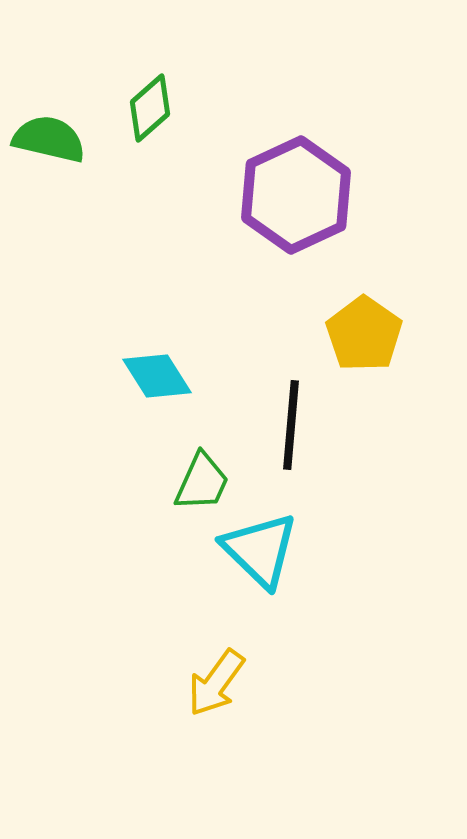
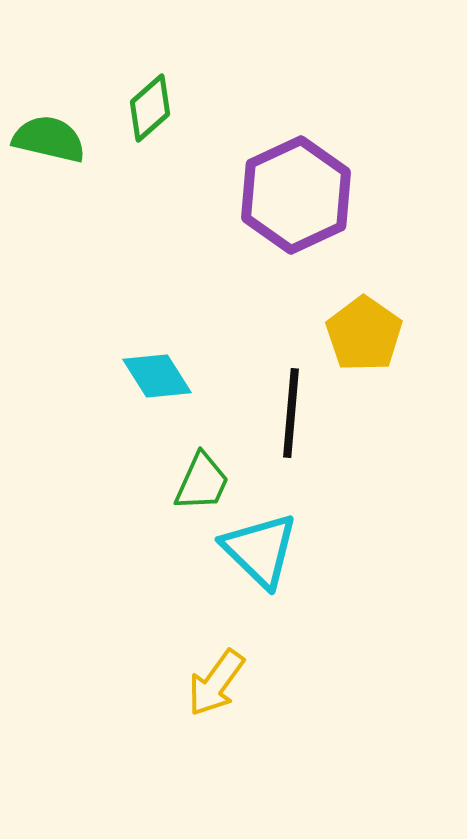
black line: moved 12 px up
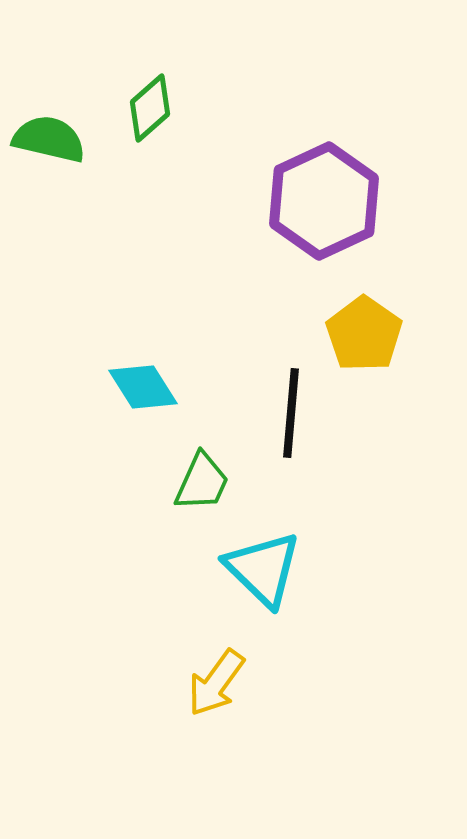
purple hexagon: moved 28 px right, 6 px down
cyan diamond: moved 14 px left, 11 px down
cyan triangle: moved 3 px right, 19 px down
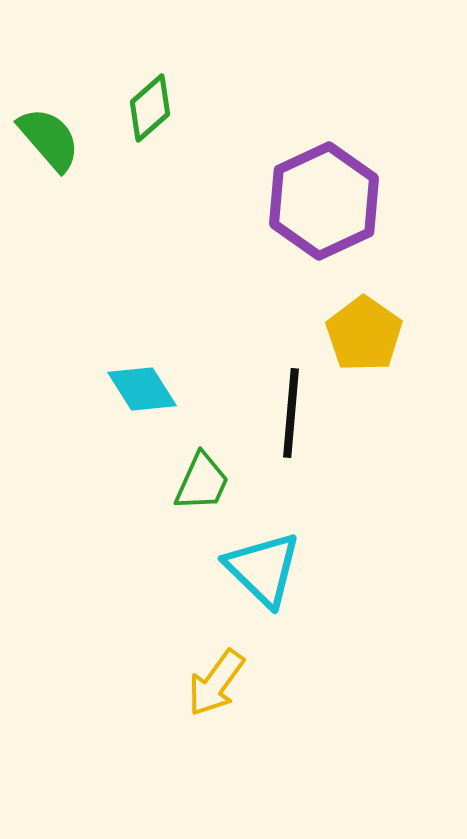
green semicircle: rotated 36 degrees clockwise
cyan diamond: moved 1 px left, 2 px down
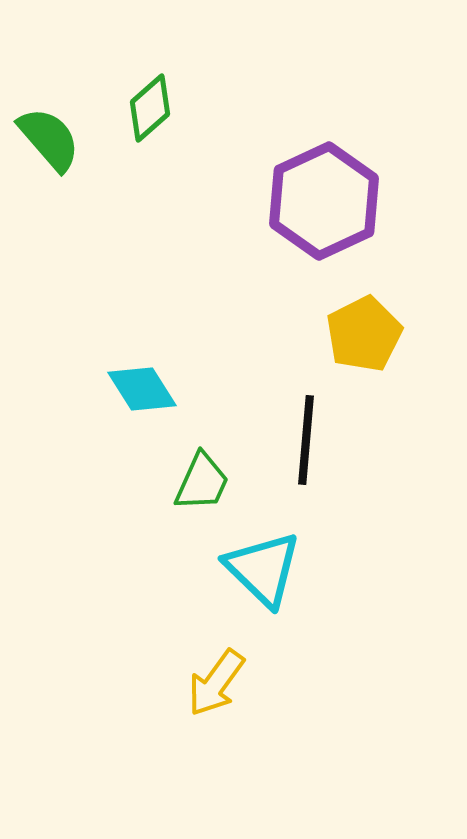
yellow pentagon: rotated 10 degrees clockwise
black line: moved 15 px right, 27 px down
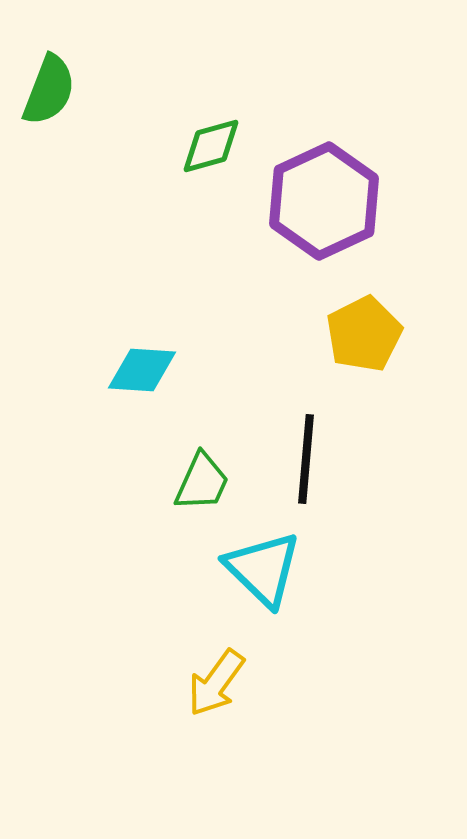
green diamond: moved 61 px right, 38 px down; rotated 26 degrees clockwise
green semicircle: moved 49 px up; rotated 62 degrees clockwise
cyan diamond: moved 19 px up; rotated 54 degrees counterclockwise
black line: moved 19 px down
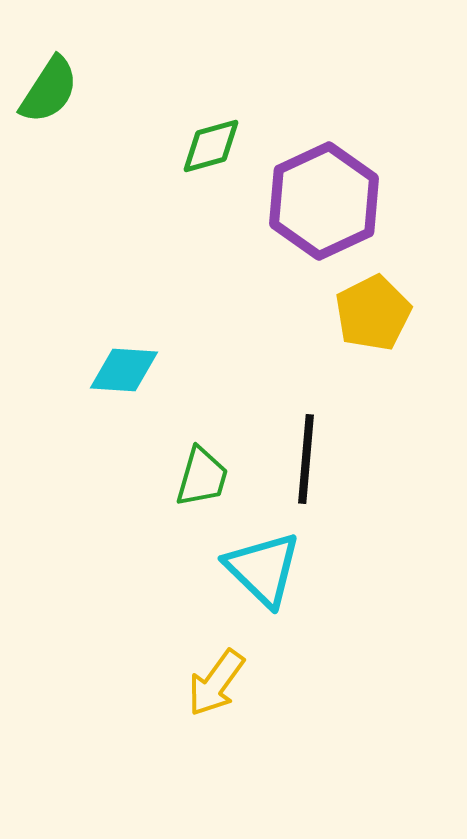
green semicircle: rotated 12 degrees clockwise
yellow pentagon: moved 9 px right, 21 px up
cyan diamond: moved 18 px left
green trapezoid: moved 5 px up; rotated 8 degrees counterclockwise
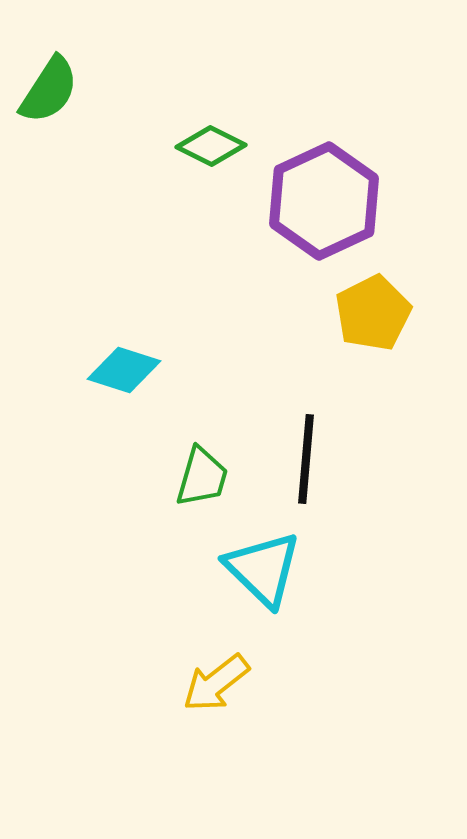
green diamond: rotated 42 degrees clockwise
cyan diamond: rotated 14 degrees clockwise
yellow arrow: rotated 16 degrees clockwise
